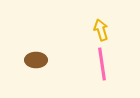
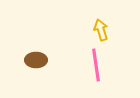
pink line: moved 6 px left, 1 px down
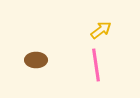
yellow arrow: rotated 70 degrees clockwise
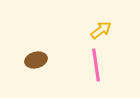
brown ellipse: rotated 15 degrees counterclockwise
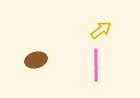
pink line: rotated 8 degrees clockwise
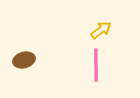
brown ellipse: moved 12 px left
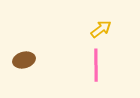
yellow arrow: moved 1 px up
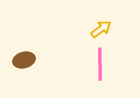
pink line: moved 4 px right, 1 px up
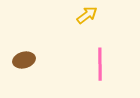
yellow arrow: moved 14 px left, 14 px up
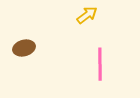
brown ellipse: moved 12 px up
